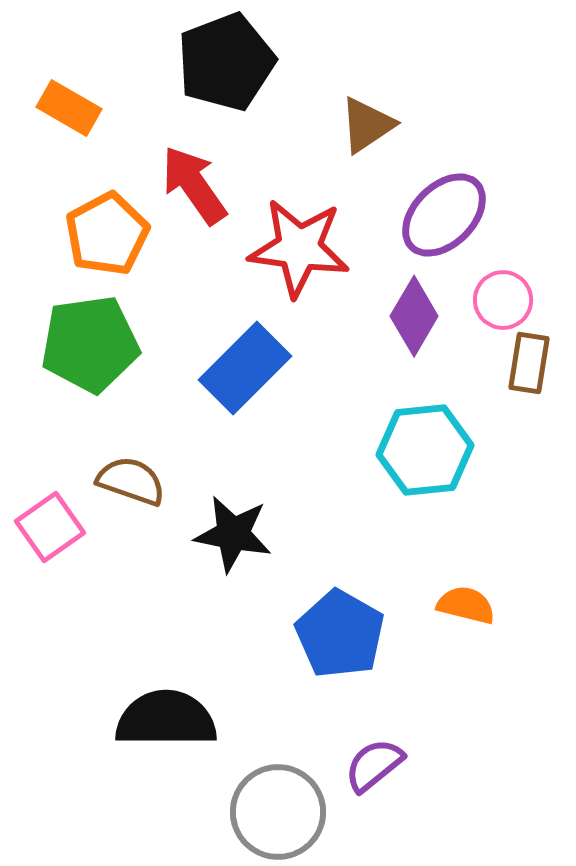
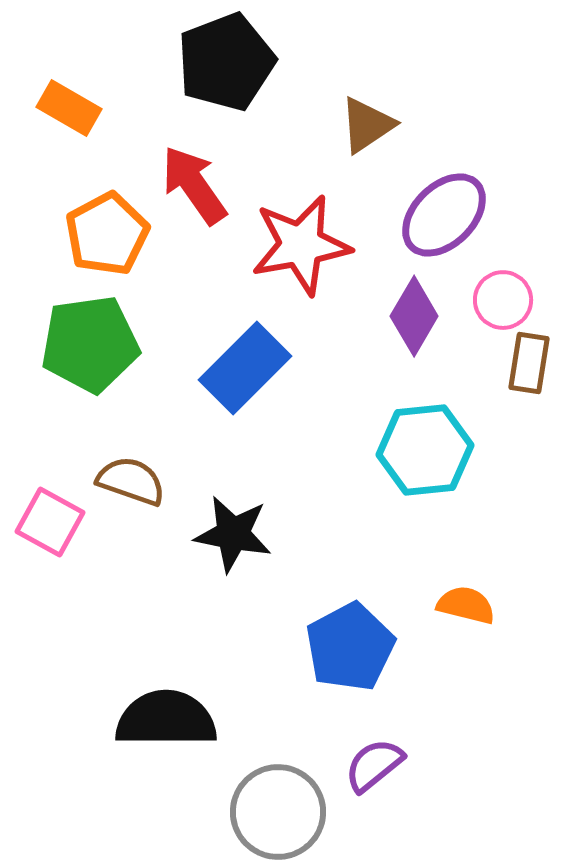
red star: moved 2 px right, 3 px up; rotated 18 degrees counterclockwise
pink square: moved 5 px up; rotated 26 degrees counterclockwise
blue pentagon: moved 10 px right, 13 px down; rotated 14 degrees clockwise
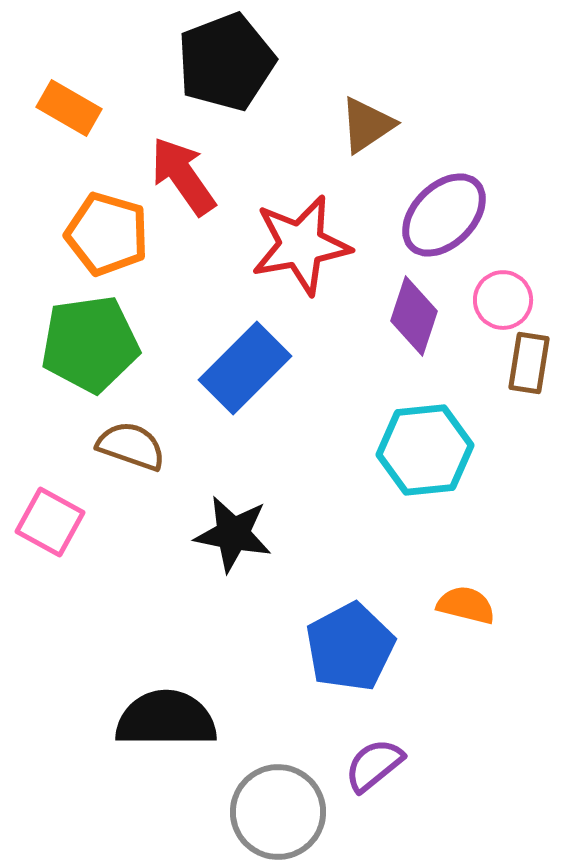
red arrow: moved 11 px left, 9 px up
orange pentagon: rotated 28 degrees counterclockwise
purple diamond: rotated 12 degrees counterclockwise
brown semicircle: moved 35 px up
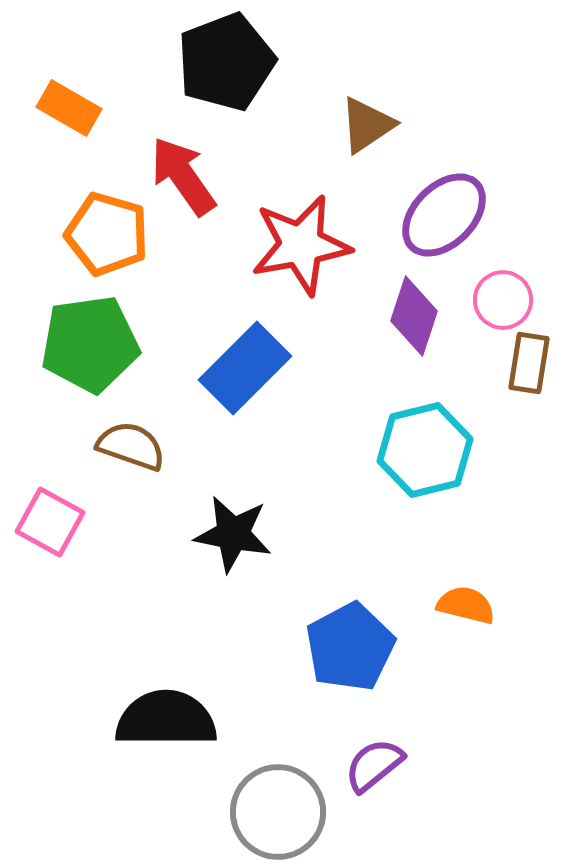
cyan hexagon: rotated 8 degrees counterclockwise
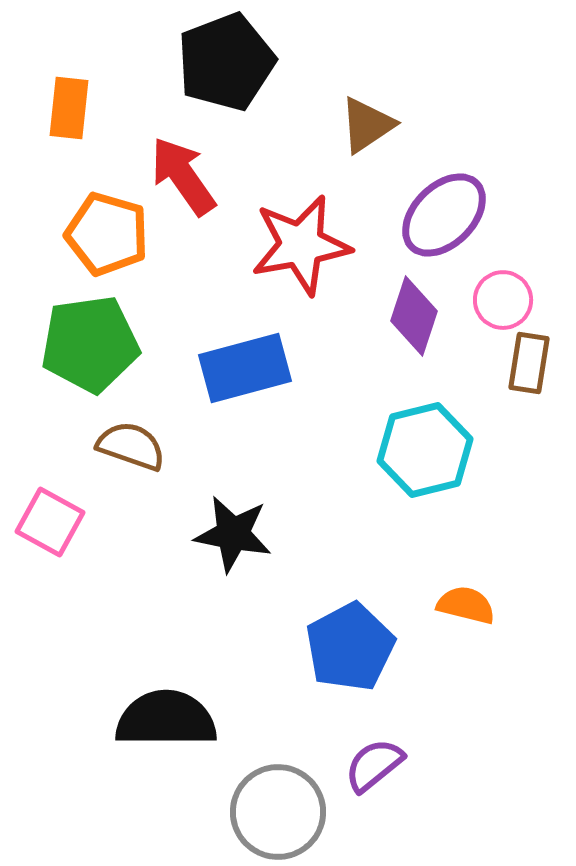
orange rectangle: rotated 66 degrees clockwise
blue rectangle: rotated 30 degrees clockwise
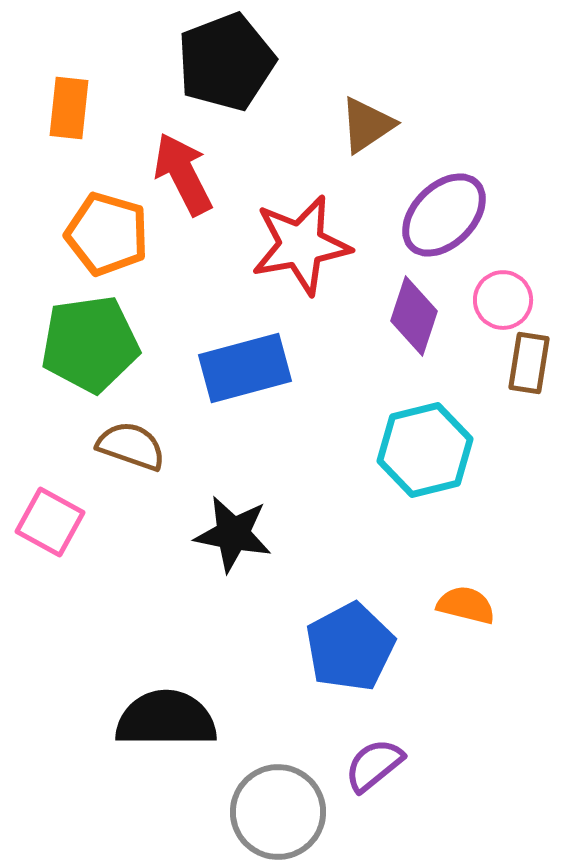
red arrow: moved 2 px up; rotated 8 degrees clockwise
